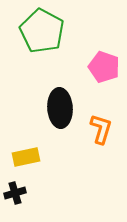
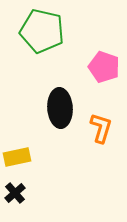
green pentagon: rotated 15 degrees counterclockwise
orange L-shape: moved 1 px up
yellow rectangle: moved 9 px left
black cross: rotated 25 degrees counterclockwise
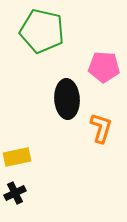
pink pentagon: rotated 16 degrees counterclockwise
black ellipse: moved 7 px right, 9 px up
black cross: rotated 15 degrees clockwise
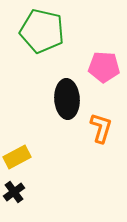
yellow rectangle: rotated 16 degrees counterclockwise
black cross: moved 1 px left, 1 px up; rotated 10 degrees counterclockwise
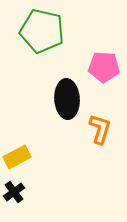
orange L-shape: moved 1 px left, 1 px down
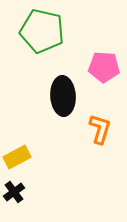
black ellipse: moved 4 px left, 3 px up
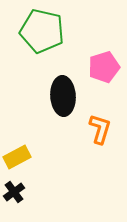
pink pentagon: rotated 20 degrees counterclockwise
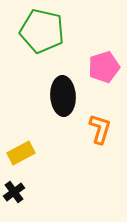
yellow rectangle: moved 4 px right, 4 px up
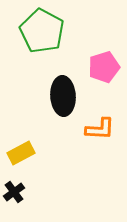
green pentagon: rotated 15 degrees clockwise
orange L-shape: rotated 76 degrees clockwise
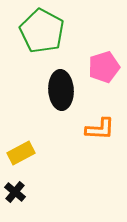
black ellipse: moved 2 px left, 6 px up
black cross: moved 1 px right; rotated 15 degrees counterclockwise
